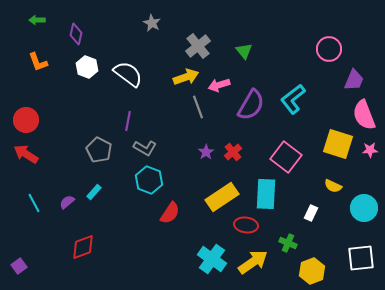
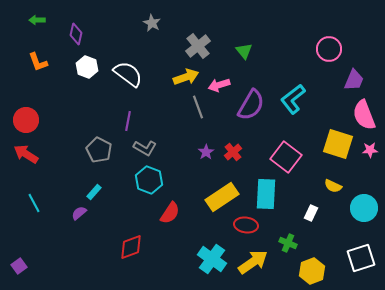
purple semicircle at (67, 202): moved 12 px right, 11 px down
red diamond at (83, 247): moved 48 px right
white square at (361, 258): rotated 12 degrees counterclockwise
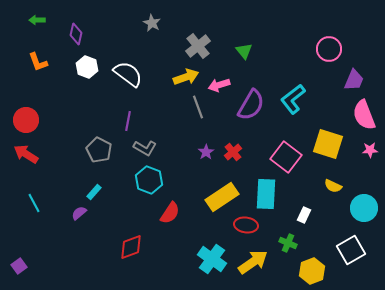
yellow square at (338, 144): moved 10 px left
white rectangle at (311, 213): moved 7 px left, 2 px down
white square at (361, 258): moved 10 px left, 8 px up; rotated 12 degrees counterclockwise
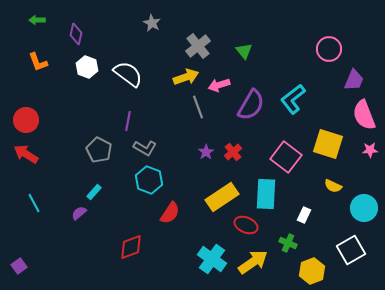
red ellipse at (246, 225): rotated 15 degrees clockwise
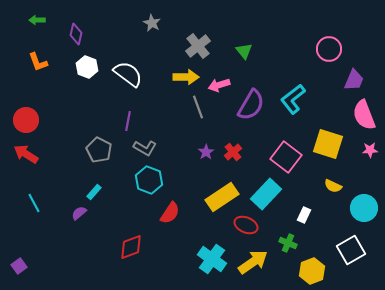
yellow arrow at (186, 77): rotated 20 degrees clockwise
cyan rectangle at (266, 194): rotated 40 degrees clockwise
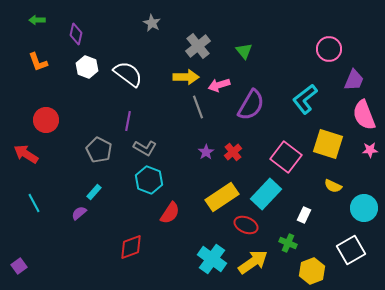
cyan L-shape at (293, 99): moved 12 px right
red circle at (26, 120): moved 20 px right
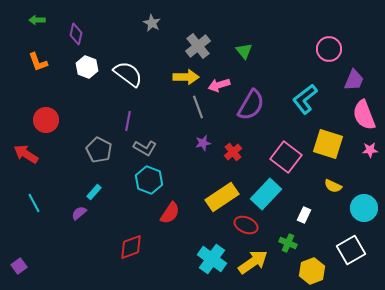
purple star at (206, 152): moved 3 px left, 9 px up; rotated 21 degrees clockwise
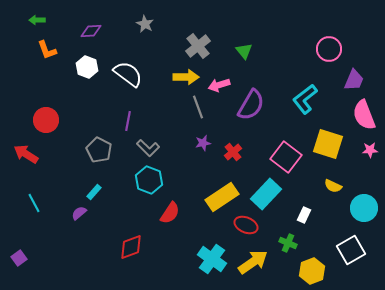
gray star at (152, 23): moved 7 px left, 1 px down
purple diamond at (76, 34): moved 15 px right, 3 px up; rotated 75 degrees clockwise
orange L-shape at (38, 62): moved 9 px right, 12 px up
gray L-shape at (145, 148): moved 3 px right; rotated 15 degrees clockwise
purple square at (19, 266): moved 8 px up
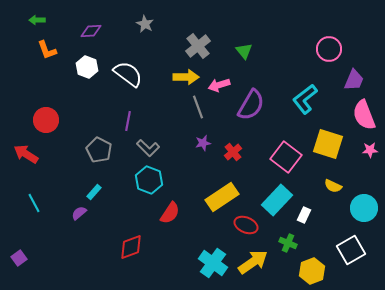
cyan rectangle at (266, 194): moved 11 px right, 6 px down
cyan cross at (212, 259): moved 1 px right, 4 px down
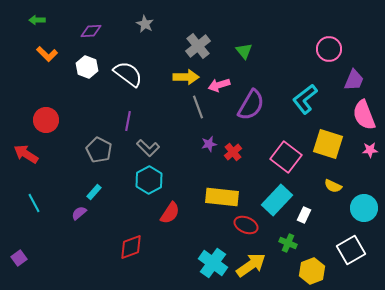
orange L-shape at (47, 50): moved 4 px down; rotated 25 degrees counterclockwise
purple star at (203, 143): moved 6 px right, 1 px down
cyan hexagon at (149, 180): rotated 12 degrees clockwise
yellow rectangle at (222, 197): rotated 40 degrees clockwise
yellow arrow at (253, 262): moved 2 px left, 3 px down
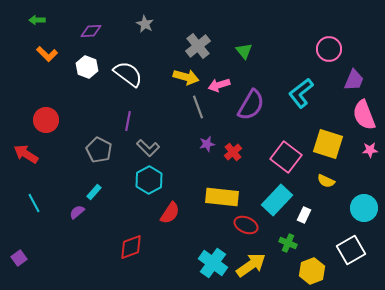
yellow arrow at (186, 77): rotated 15 degrees clockwise
cyan L-shape at (305, 99): moved 4 px left, 6 px up
purple star at (209, 144): moved 2 px left
yellow semicircle at (333, 186): moved 7 px left, 5 px up
purple semicircle at (79, 213): moved 2 px left, 1 px up
